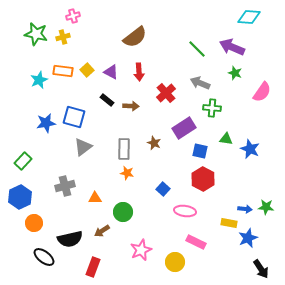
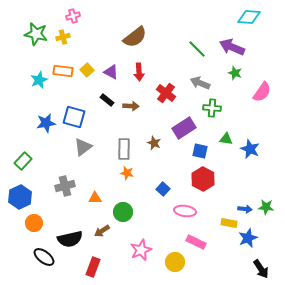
red cross at (166, 93): rotated 12 degrees counterclockwise
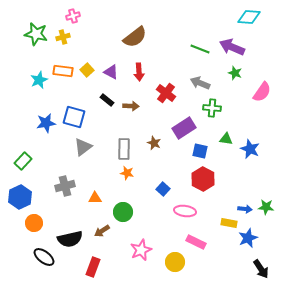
green line at (197, 49): moved 3 px right; rotated 24 degrees counterclockwise
